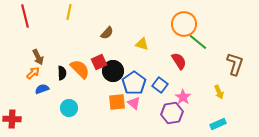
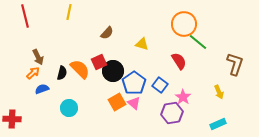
black semicircle: rotated 16 degrees clockwise
orange square: rotated 24 degrees counterclockwise
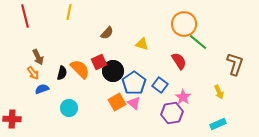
orange arrow: rotated 96 degrees clockwise
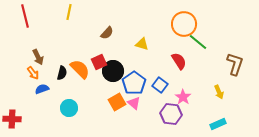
purple hexagon: moved 1 px left, 1 px down; rotated 15 degrees clockwise
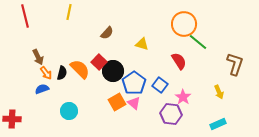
red square: rotated 21 degrees counterclockwise
orange arrow: moved 13 px right
cyan circle: moved 3 px down
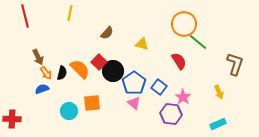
yellow line: moved 1 px right, 1 px down
blue square: moved 1 px left, 2 px down
orange square: moved 25 px left, 1 px down; rotated 24 degrees clockwise
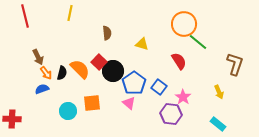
brown semicircle: rotated 48 degrees counterclockwise
pink triangle: moved 5 px left
cyan circle: moved 1 px left
cyan rectangle: rotated 63 degrees clockwise
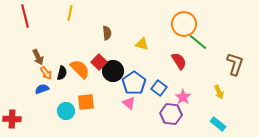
blue square: moved 1 px down
orange square: moved 6 px left, 1 px up
cyan circle: moved 2 px left
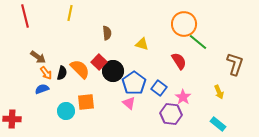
brown arrow: rotated 28 degrees counterclockwise
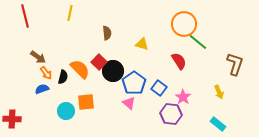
black semicircle: moved 1 px right, 4 px down
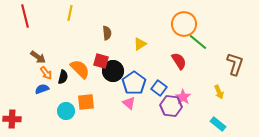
yellow triangle: moved 2 px left; rotated 48 degrees counterclockwise
red square: moved 2 px right, 1 px up; rotated 28 degrees counterclockwise
purple hexagon: moved 8 px up
